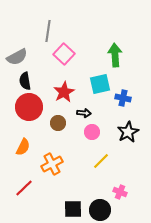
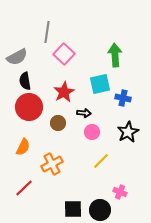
gray line: moved 1 px left, 1 px down
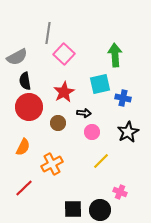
gray line: moved 1 px right, 1 px down
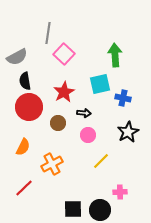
pink circle: moved 4 px left, 3 px down
pink cross: rotated 24 degrees counterclockwise
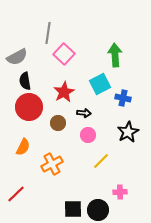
cyan square: rotated 15 degrees counterclockwise
red line: moved 8 px left, 6 px down
black circle: moved 2 px left
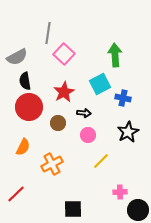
black circle: moved 40 px right
